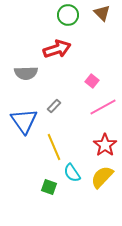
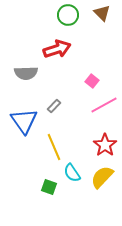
pink line: moved 1 px right, 2 px up
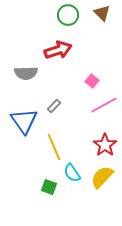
red arrow: moved 1 px right, 1 px down
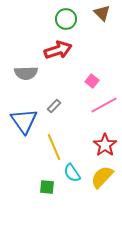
green circle: moved 2 px left, 4 px down
green square: moved 2 px left; rotated 14 degrees counterclockwise
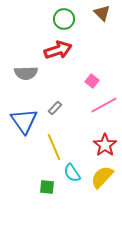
green circle: moved 2 px left
gray rectangle: moved 1 px right, 2 px down
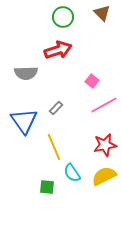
green circle: moved 1 px left, 2 px up
gray rectangle: moved 1 px right
red star: rotated 25 degrees clockwise
yellow semicircle: moved 2 px right, 1 px up; rotated 20 degrees clockwise
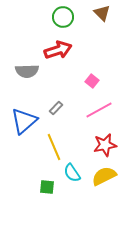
gray semicircle: moved 1 px right, 2 px up
pink line: moved 5 px left, 5 px down
blue triangle: rotated 24 degrees clockwise
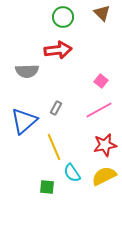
red arrow: rotated 12 degrees clockwise
pink square: moved 9 px right
gray rectangle: rotated 16 degrees counterclockwise
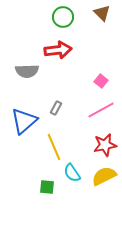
pink line: moved 2 px right
